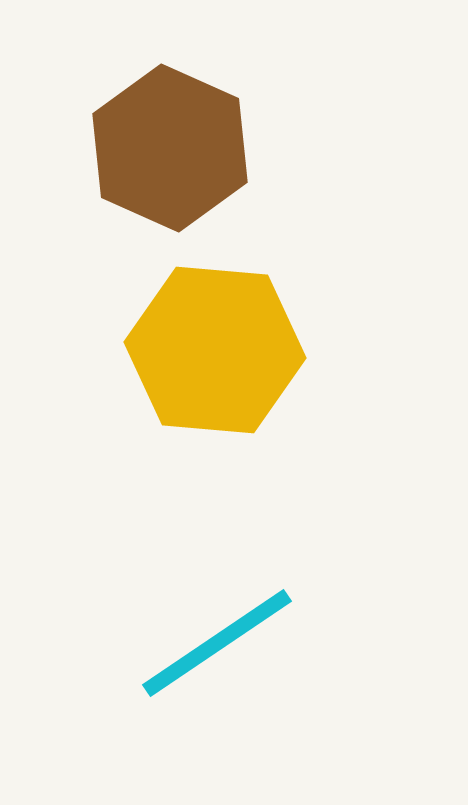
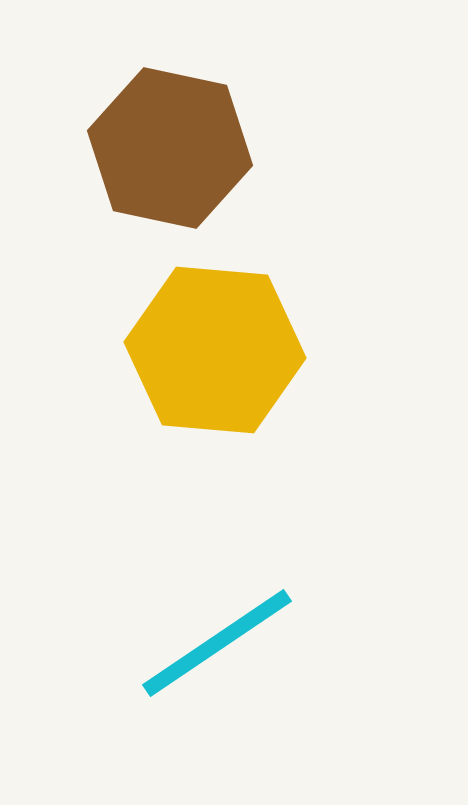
brown hexagon: rotated 12 degrees counterclockwise
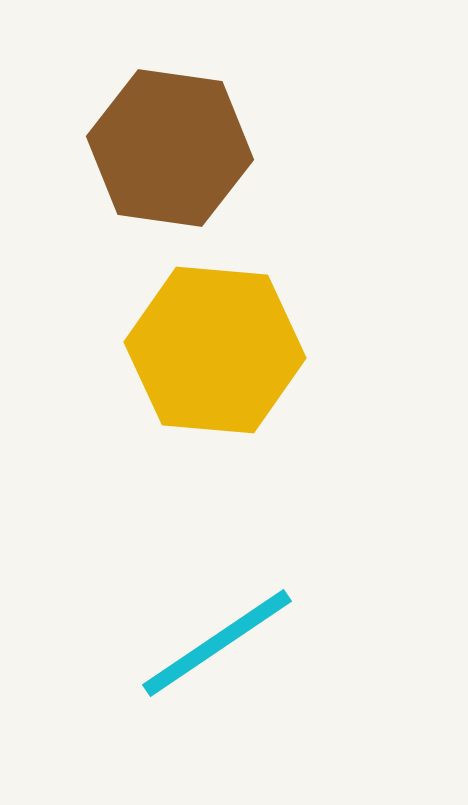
brown hexagon: rotated 4 degrees counterclockwise
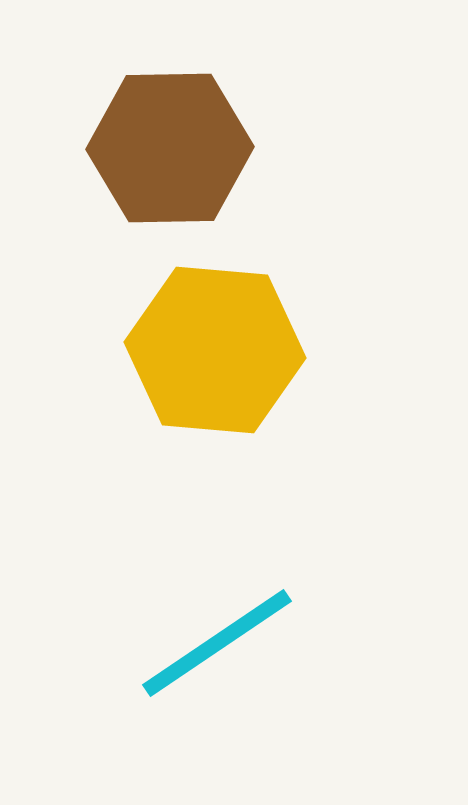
brown hexagon: rotated 9 degrees counterclockwise
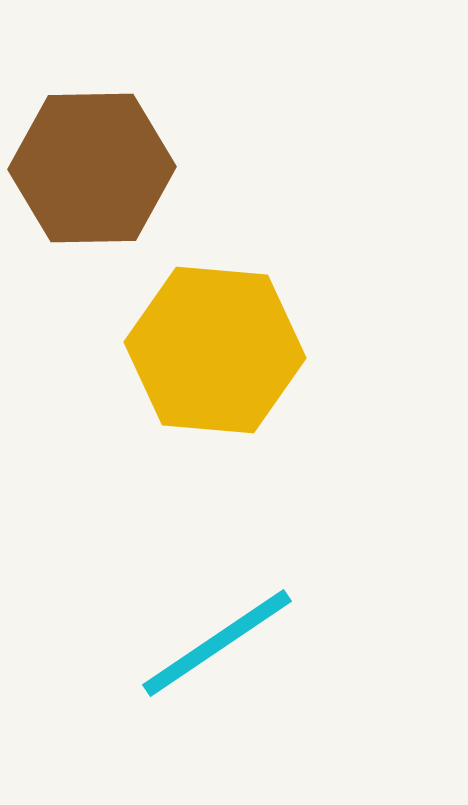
brown hexagon: moved 78 px left, 20 px down
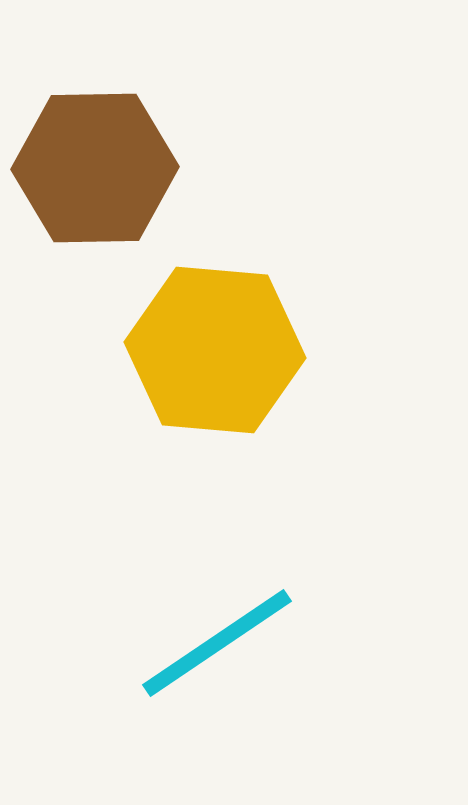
brown hexagon: moved 3 px right
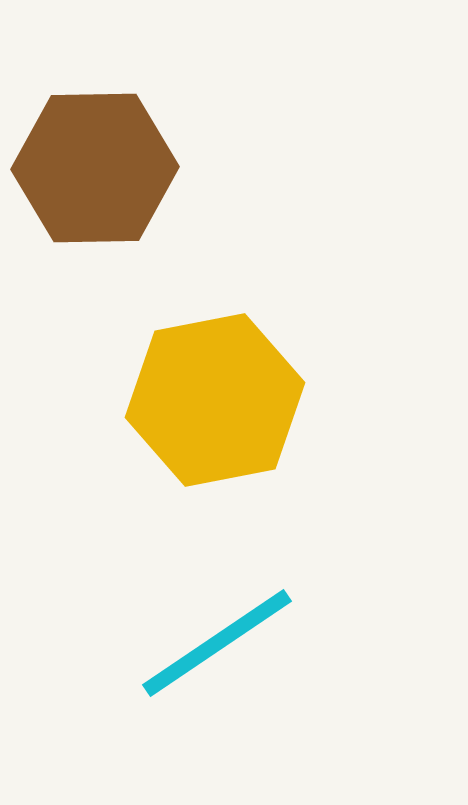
yellow hexagon: moved 50 px down; rotated 16 degrees counterclockwise
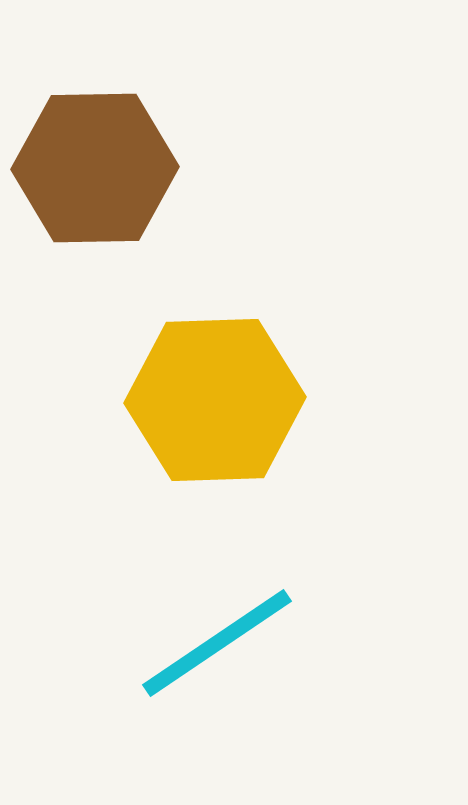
yellow hexagon: rotated 9 degrees clockwise
